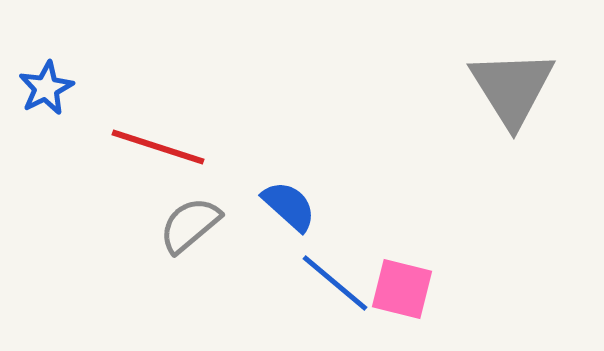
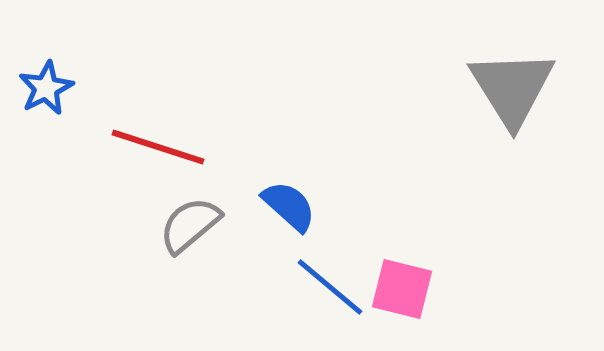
blue line: moved 5 px left, 4 px down
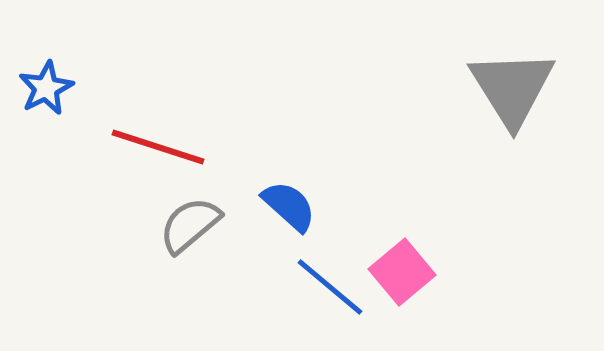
pink square: moved 17 px up; rotated 36 degrees clockwise
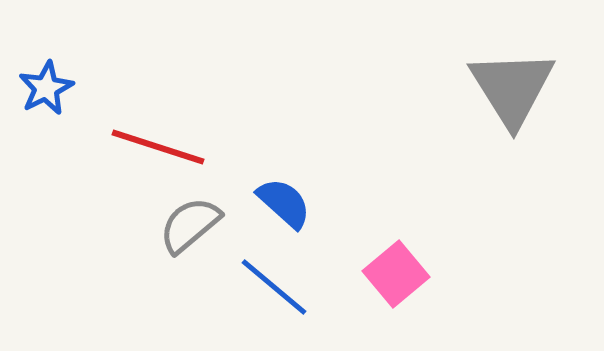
blue semicircle: moved 5 px left, 3 px up
pink square: moved 6 px left, 2 px down
blue line: moved 56 px left
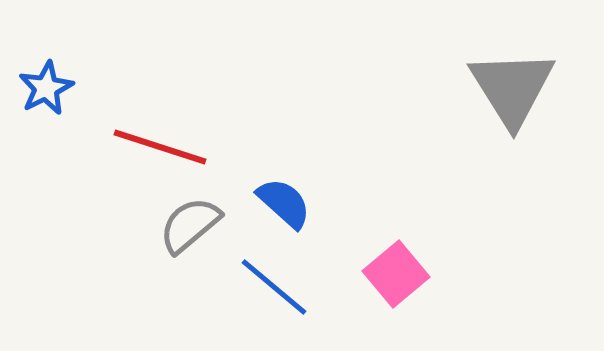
red line: moved 2 px right
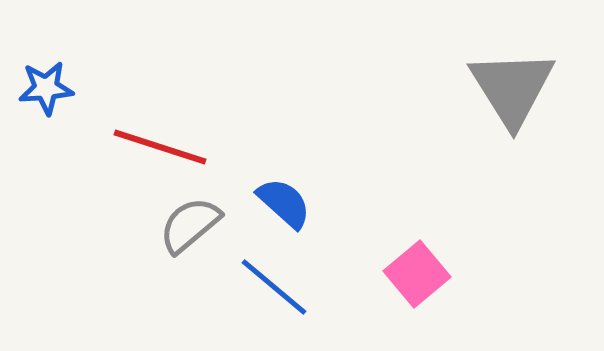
blue star: rotated 22 degrees clockwise
pink square: moved 21 px right
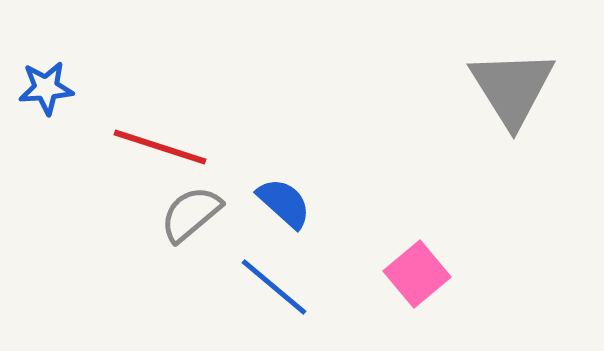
gray semicircle: moved 1 px right, 11 px up
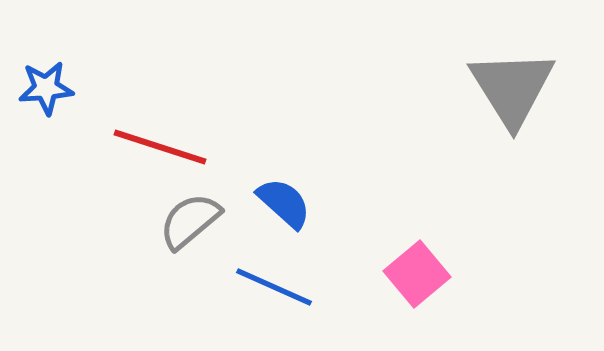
gray semicircle: moved 1 px left, 7 px down
blue line: rotated 16 degrees counterclockwise
